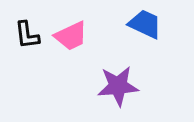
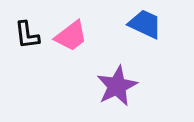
pink trapezoid: rotated 12 degrees counterclockwise
purple star: moved 1 px left; rotated 21 degrees counterclockwise
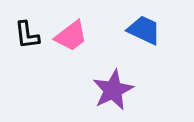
blue trapezoid: moved 1 px left, 6 px down
purple star: moved 4 px left, 4 px down
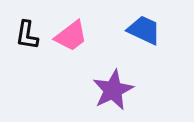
black L-shape: rotated 16 degrees clockwise
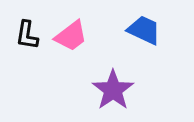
purple star: rotated 9 degrees counterclockwise
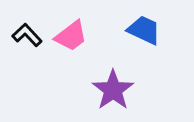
black L-shape: rotated 128 degrees clockwise
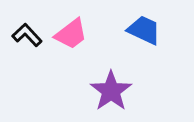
pink trapezoid: moved 2 px up
purple star: moved 2 px left, 1 px down
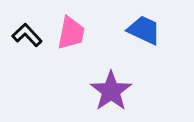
pink trapezoid: moved 1 px up; rotated 42 degrees counterclockwise
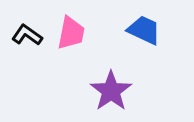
black L-shape: rotated 12 degrees counterclockwise
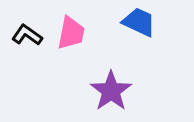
blue trapezoid: moved 5 px left, 8 px up
